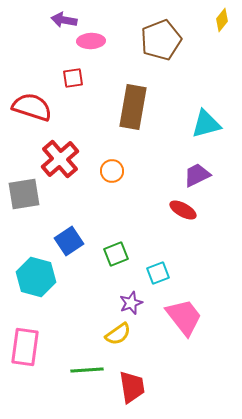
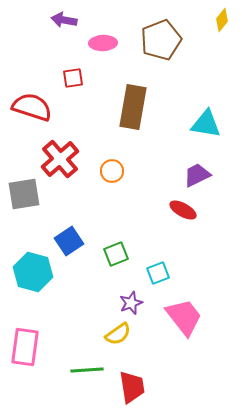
pink ellipse: moved 12 px right, 2 px down
cyan triangle: rotated 24 degrees clockwise
cyan hexagon: moved 3 px left, 5 px up
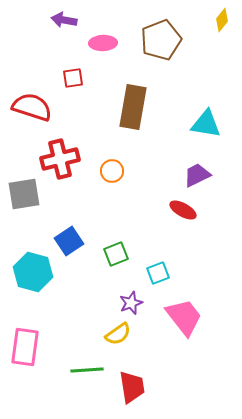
red cross: rotated 27 degrees clockwise
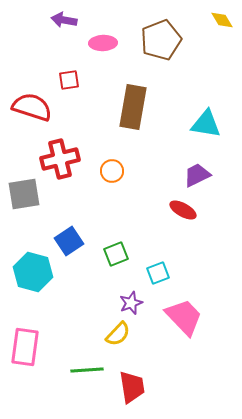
yellow diamond: rotated 70 degrees counterclockwise
red square: moved 4 px left, 2 px down
pink trapezoid: rotated 6 degrees counterclockwise
yellow semicircle: rotated 12 degrees counterclockwise
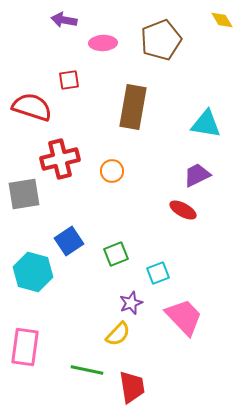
green line: rotated 16 degrees clockwise
